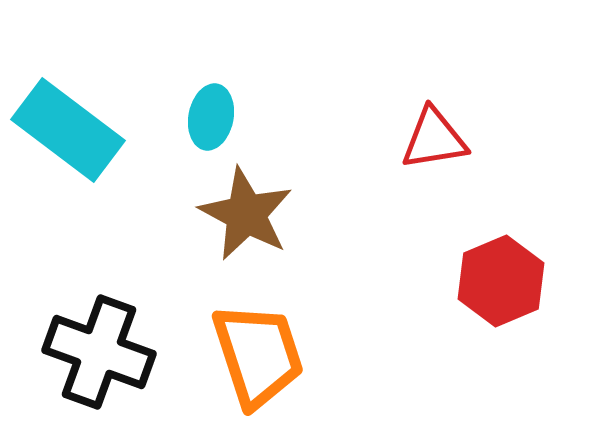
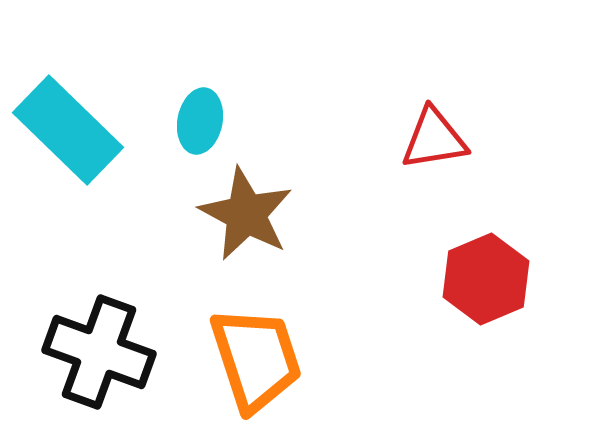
cyan ellipse: moved 11 px left, 4 px down
cyan rectangle: rotated 7 degrees clockwise
red hexagon: moved 15 px left, 2 px up
orange trapezoid: moved 2 px left, 4 px down
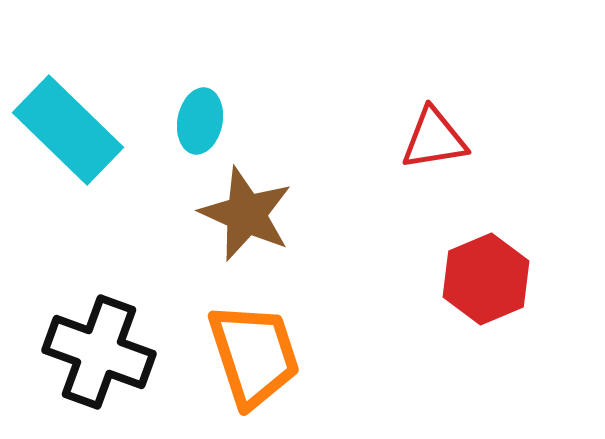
brown star: rotated 4 degrees counterclockwise
orange trapezoid: moved 2 px left, 4 px up
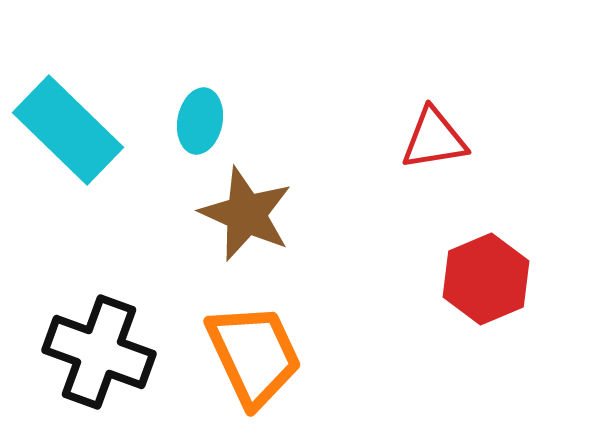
orange trapezoid: rotated 7 degrees counterclockwise
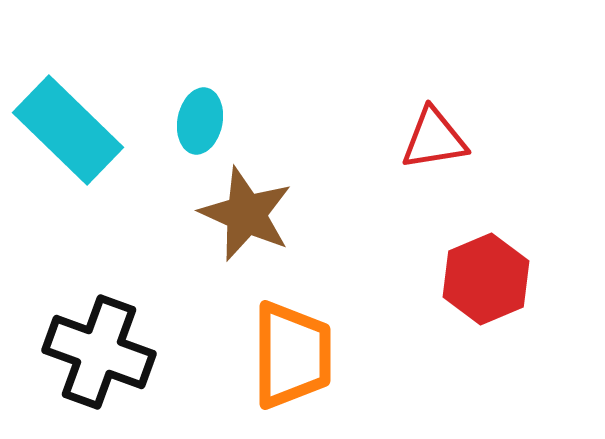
orange trapezoid: moved 38 px right; rotated 25 degrees clockwise
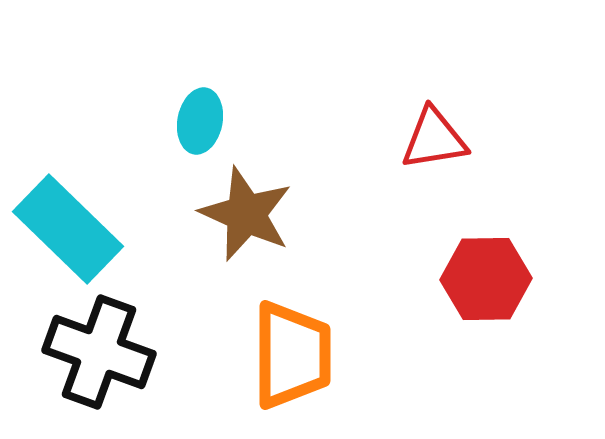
cyan rectangle: moved 99 px down
red hexagon: rotated 22 degrees clockwise
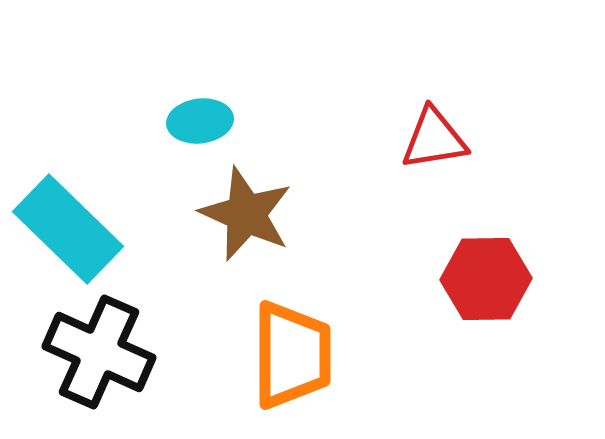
cyan ellipse: rotated 72 degrees clockwise
black cross: rotated 4 degrees clockwise
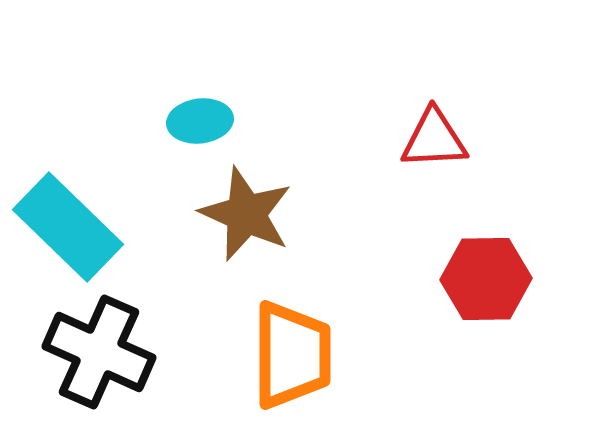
red triangle: rotated 6 degrees clockwise
cyan rectangle: moved 2 px up
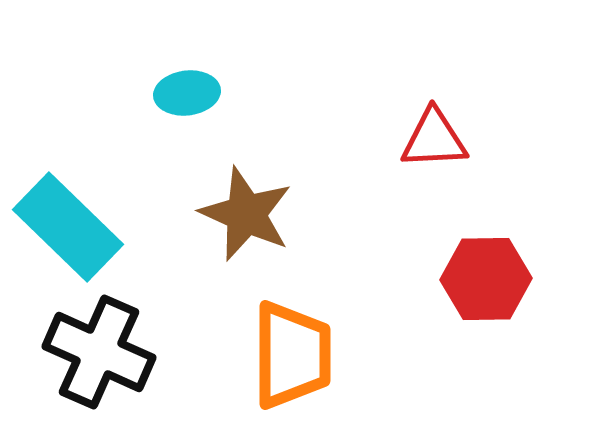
cyan ellipse: moved 13 px left, 28 px up
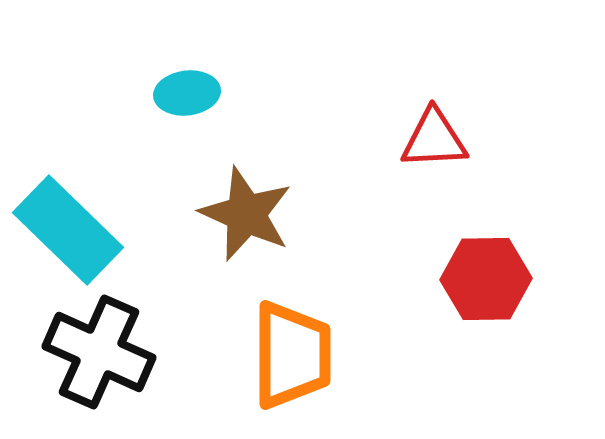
cyan rectangle: moved 3 px down
